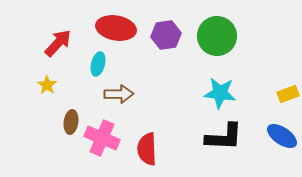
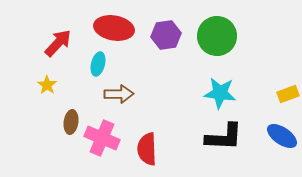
red ellipse: moved 2 px left
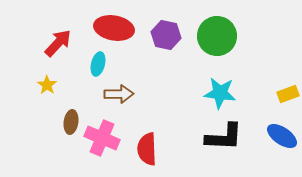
purple hexagon: rotated 20 degrees clockwise
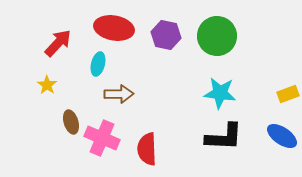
brown ellipse: rotated 25 degrees counterclockwise
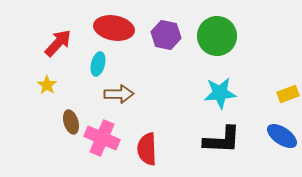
cyan star: rotated 12 degrees counterclockwise
black L-shape: moved 2 px left, 3 px down
